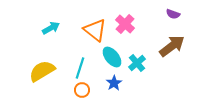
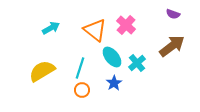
pink cross: moved 1 px right, 1 px down
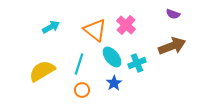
cyan arrow: moved 1 px up
brown arrow: rotated 16 degrees clockwise
cyan cross: rotated 18 degrees clockwise
cyan line: moved 1 px left, 4 px up
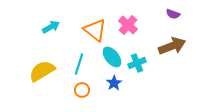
pink cross: moved 2 px right
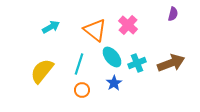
purple semicircle: rotated 96 degrees counterclockwise
brown arrow: moved 1 px left, 17 px down
yellow semicircle: rotated 20 degrees counterclockwise
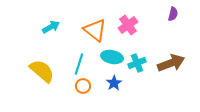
pink cross: rotated 12 degrees clockwise
cyan ellipse: rotated 40 degrees counterclockwise
yellow semicircle: rotated 92 degrees clockwise
orange circle: moved 1 px right, 4 px up
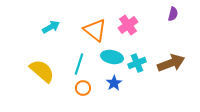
orange circle: moved 2 px down
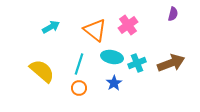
orange circle: moved 4 px left
